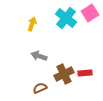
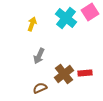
pink square: moved 1 px up
gray arrow: rotated 84 degrees counterclockwise
brown cross: rotated 12 degrees counterclockwise
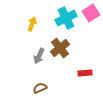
pink square: moved 1 px right, 1 px down
cyan cross: rotated 25 degrees clockwise
brown cross: moved 4 px left, 26 px up
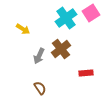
cyan cross: rotated 10 degrees counterclockwise
yellow arrow: moved 9 px left, 5 px down; rotated 104 degrees clockwise
brown cross: moved 1 px right, 1 px down
red rectangle: moved 1 px right
brown semicircle: rotated 80 degrees clockwise
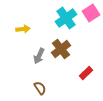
yellow arrow: rotated 40 degrees counterclockwise
red rectangle: rotated 40 degrees counterclockwise
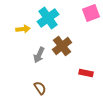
pink square: rotated 12 degrees clockwise
cyan cross: moved 18 px left
brown cross: moved 1 px right, 3 px up
gray arrow: moved 1 px up
red rectangle: rotated 56 degrees clockwise
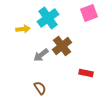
pink square: moved 2 px left
gray arrow: moved 2 px right; rotated 28 degrees clockwise
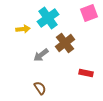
brown cross: moved 3 px right, 3 px up
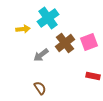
pink square: moved 29 px down
red rectangle: moved 7 px right, 3 px down
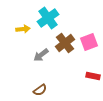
brown semicircle: moved 2 px down; rotated 88 degrees clockwise
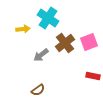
cyan cross: rotated 20 degrees counterclockwise
brown semicircle: moved 2 px left
